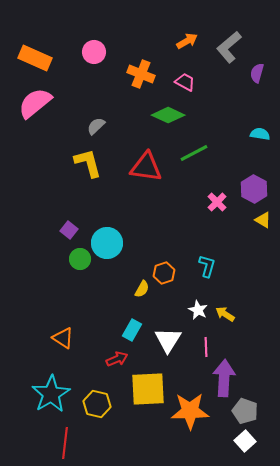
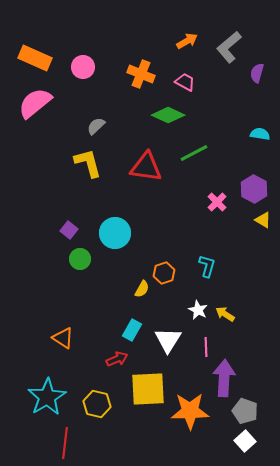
pink circle: moved 11 px left, 15 px down
cyan circle: moved 8 px right, 10 px up
cyan star: moved 4 px left, 3 px down
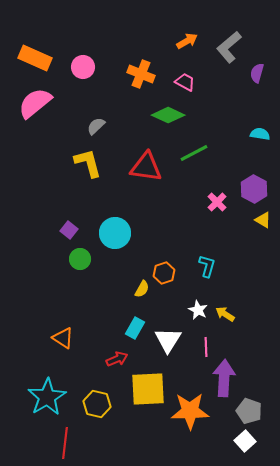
cyan rectangle: moved 3 px right, 2 px up
gray pentagon: moved 4 px right
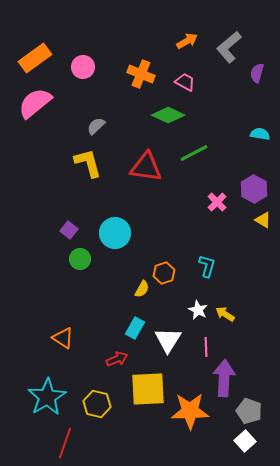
orange rectangle: rotated 60 degrees counterclockwise
red line: rotated 12 degrees clockwise
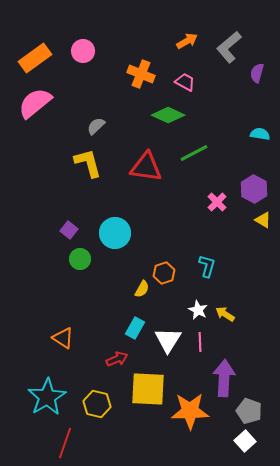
pink circle: moved 16 px up
pink line: moved 6 px left, 5 px up
yellow square: rotated 6 degrees clockwise
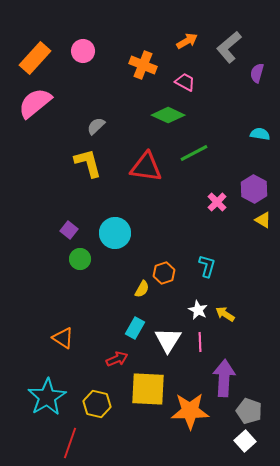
orange rectangle: rotated 12 degrees counterclockwise
orange cross: moved 2 px right, 9 px up
red line: moved 5 px right
